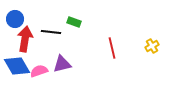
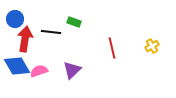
purple triangle: moved 10 px right, 6 px down; rotated 30 degrees counterclockwise
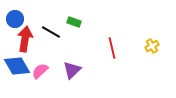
black line: rotated 24 degrees clockwise
pink semicircle: moved 1 px right; rotated 24 degrees counterclockwise
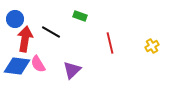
green rectangle: moved 6 px right, 6 px up
red line: moved 2 px left, 5 px up
blue diamond: rotated 52 degrees counterclockwise
pink semicircle: moved 2 px left, 7 px up; rotated 78 degrees counterclockwise
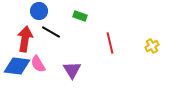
blue circle: moved 24 px right, 8 px up
purple triangle: rotated 18 degrees counterclockwise
